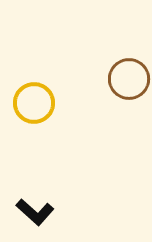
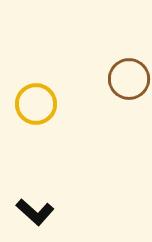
yellow circle: moved 2 px right, 1 px down
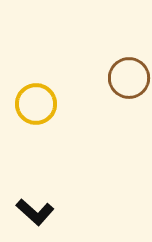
brown circle: moved 1 px up
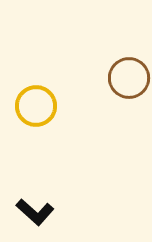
yellow circle: moved 2 px down
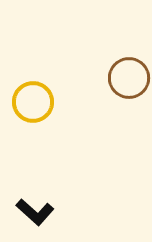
yellow circle: moved 3 px left, 4 px up
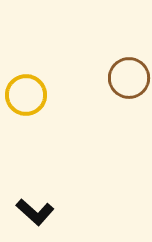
yellow circle: moved 7 px left, 7 px up
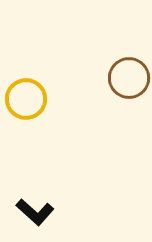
yellow circle: moved 4 px down
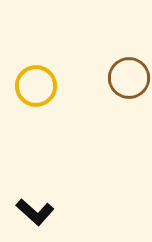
yellow circle: moved 10 px right, 13 px up
